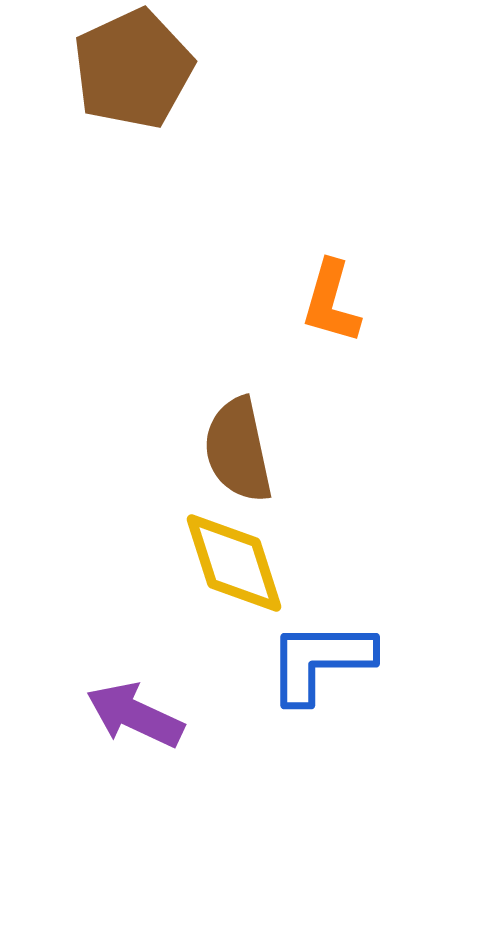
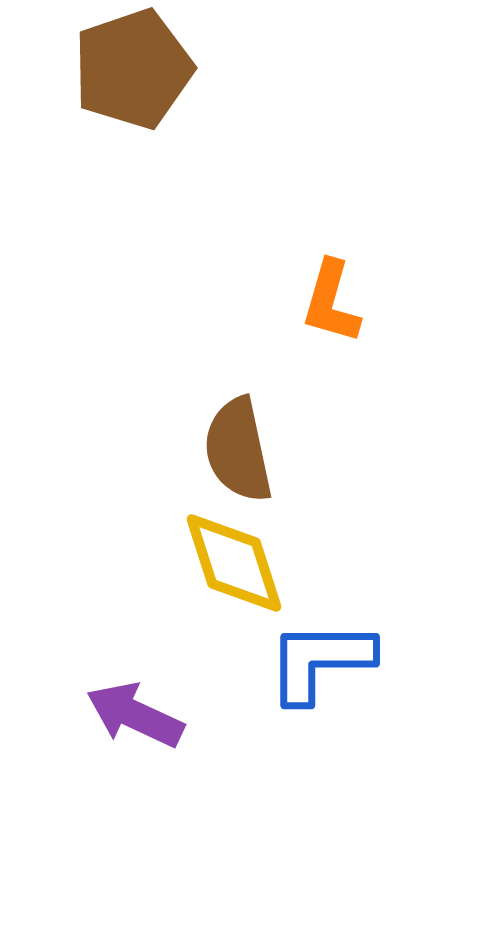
brown pentagon: rotated 6 degrees clockwise
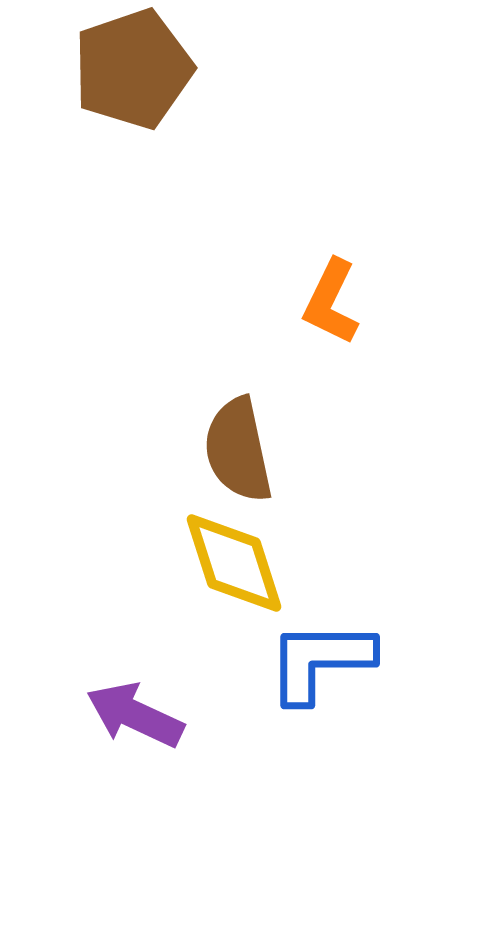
orange L-shape: rotated 10 degrees clockwise
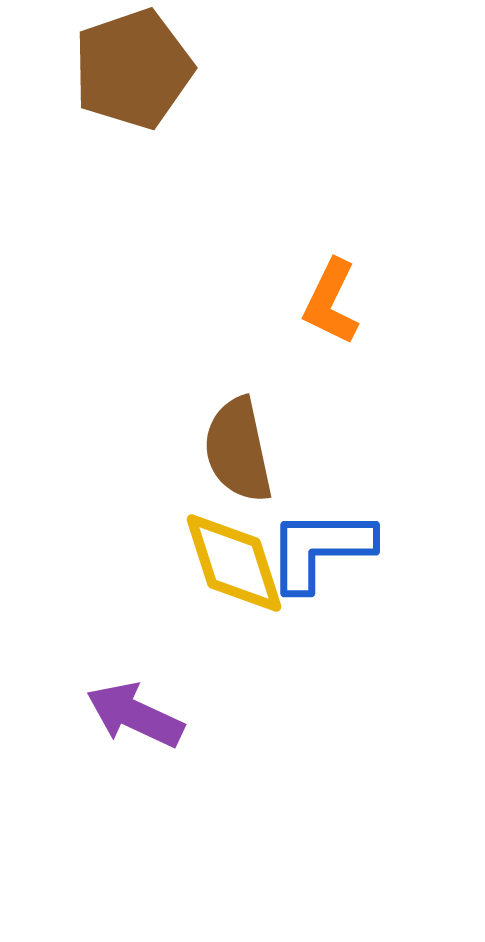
blue L-shape: moved 112 px up
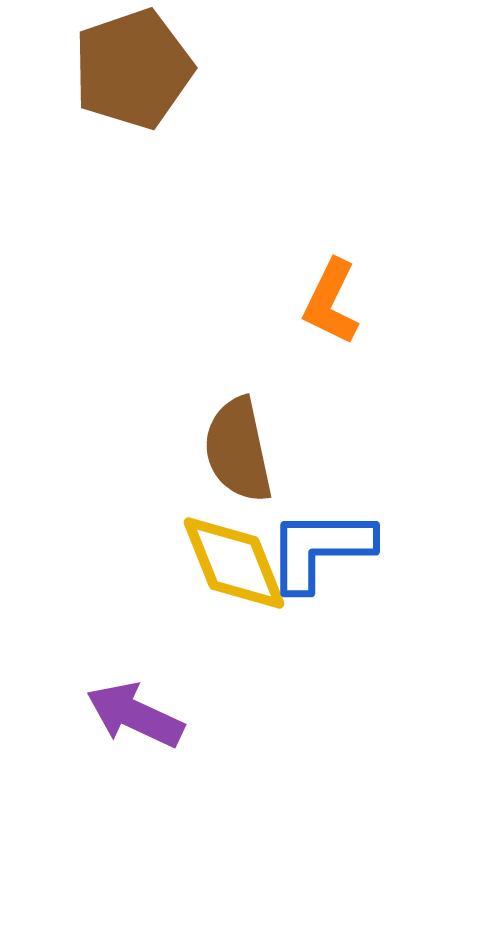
yellow diamond: rotated 4 degrees counterclockwise
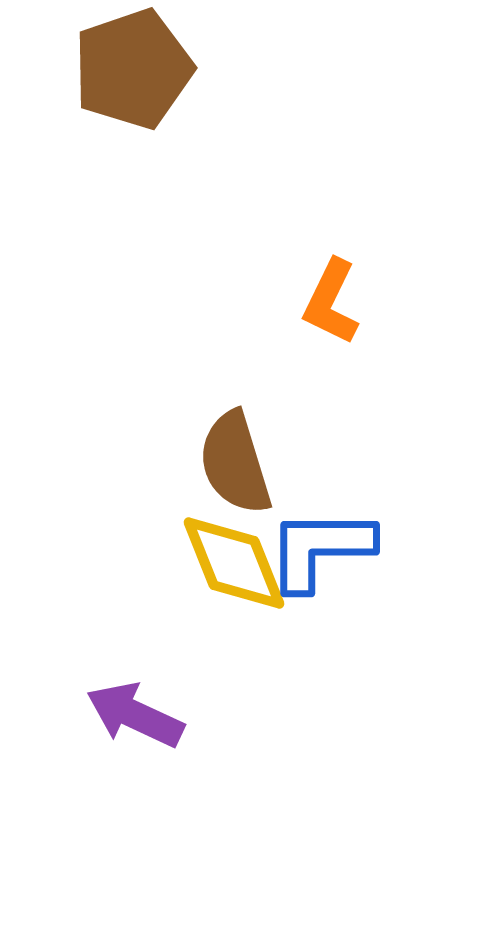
brown semicircle: moved 3 px left, 13 px down; rotated 5 degrees counterclockwise
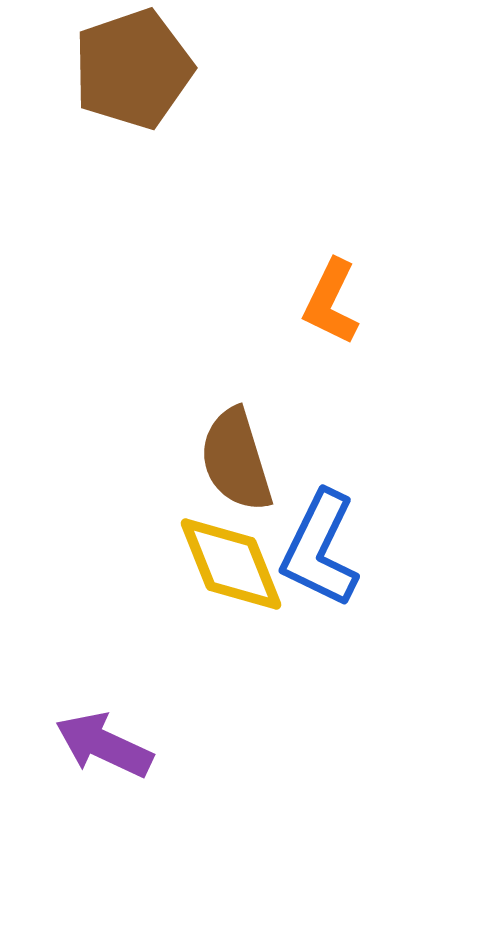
brown semicircle: moved 1 px right, 3 px up
blue L-shape: rotated 64 degrees counterclockwise
yellow diamond: moved 3 px left, 1 px down
purple arrow: moved 31 px left, 30 px down
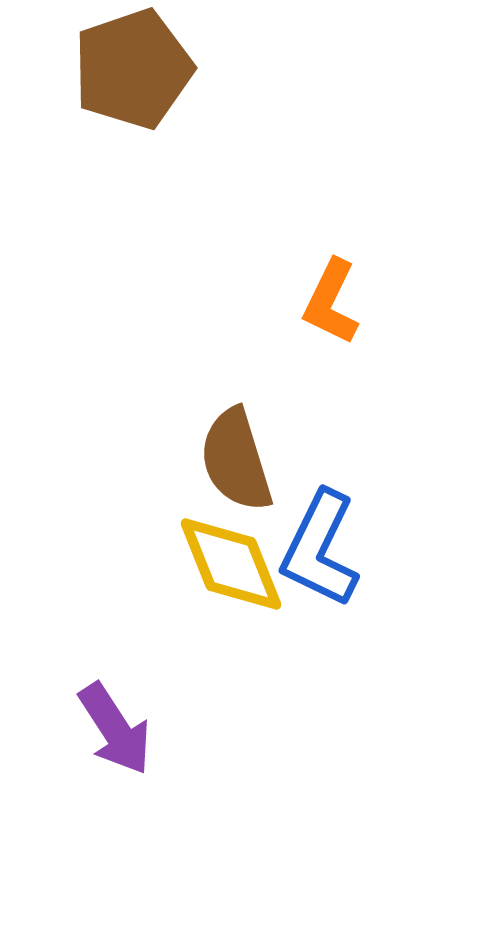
purple arrow: moved 11 px right, 16 px up; rotated 148 degrees counterclockwise
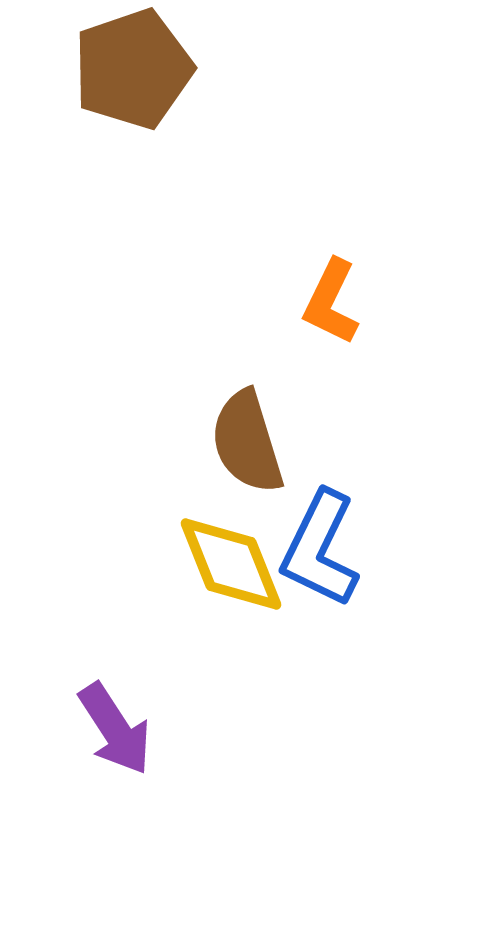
brown semicircle: moved 11 px right, 18 px up
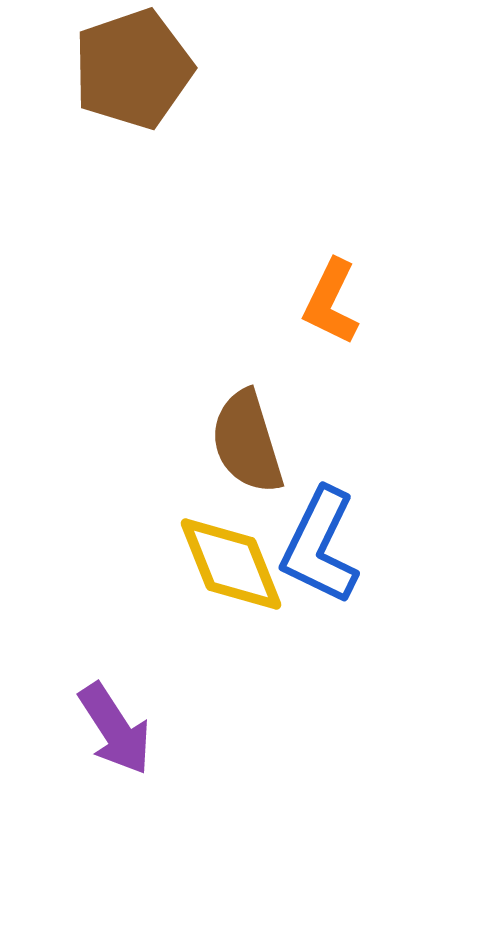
blue L-shape: moved 3 px up
